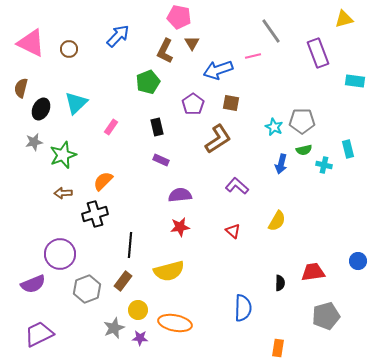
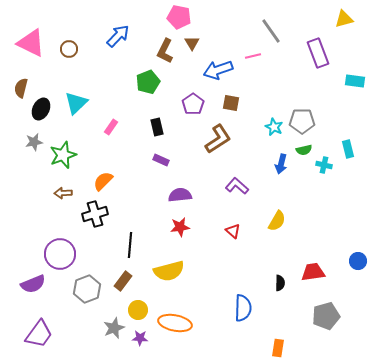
purple trapezoid at (39, 334): rotated 152 degrees clockwise
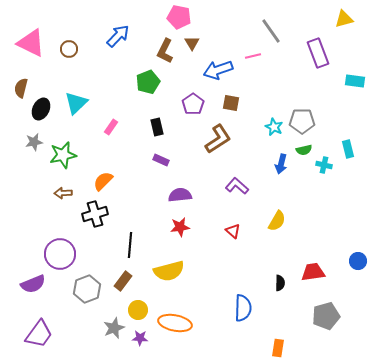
green star at (63, 155): rotated 8 degrees clockwise
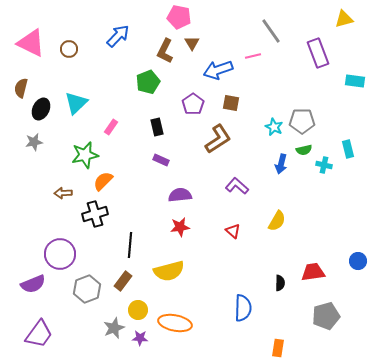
green star at (63, 155): moved 22 px right
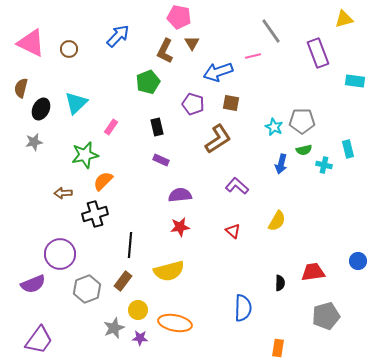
blue arrow at (218, 70): moved 2 px down
purple pentagon at (193, 104): rotated 20 degrees counterclockwise
purple trapezoid at (39, 334): moved 6 px down
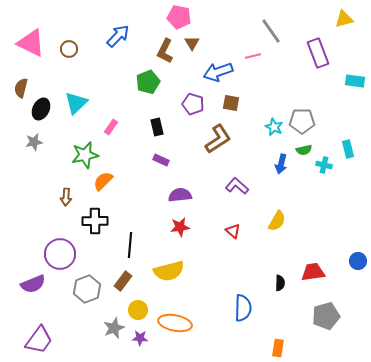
brown arrow at (63, 193): moved 3 px right, 4 px down; rotated 84 degrees counterclockwise
black cross at (95, 214): moved 7 px down; rotated 15 degrees clockwise
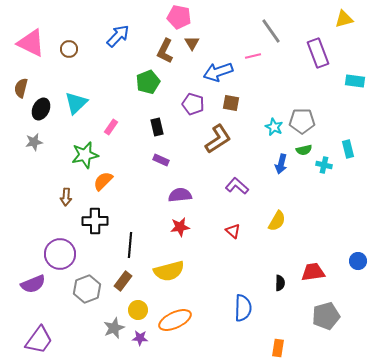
orange ellipse at (175, 323): moved 3 px up; rotated 36 degrees counterclockwise
